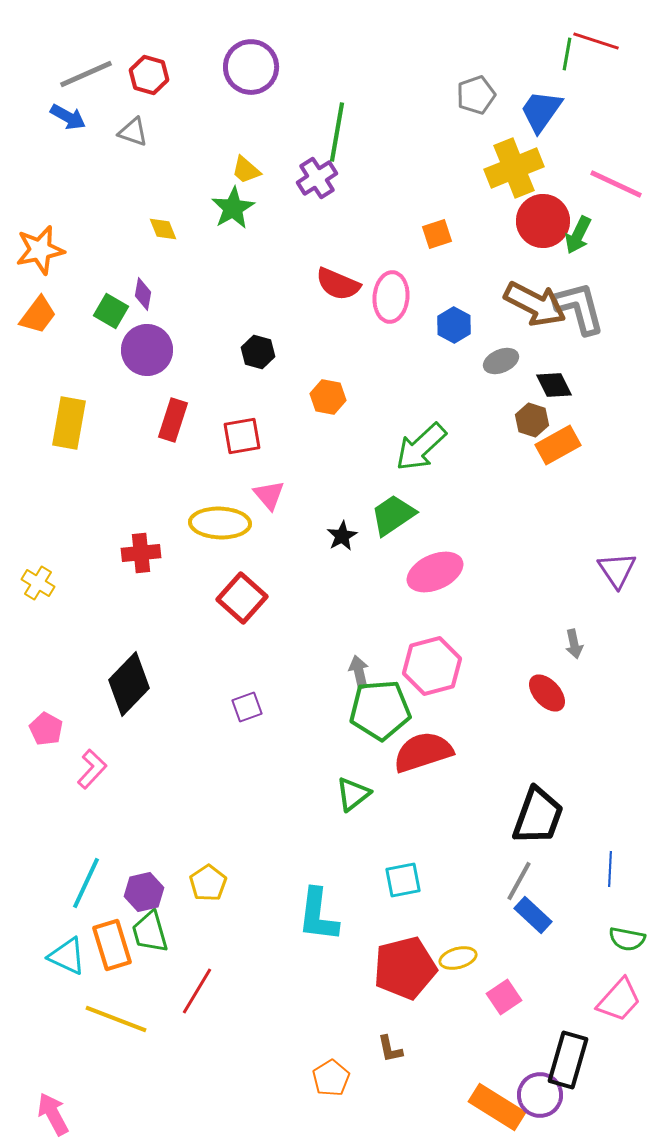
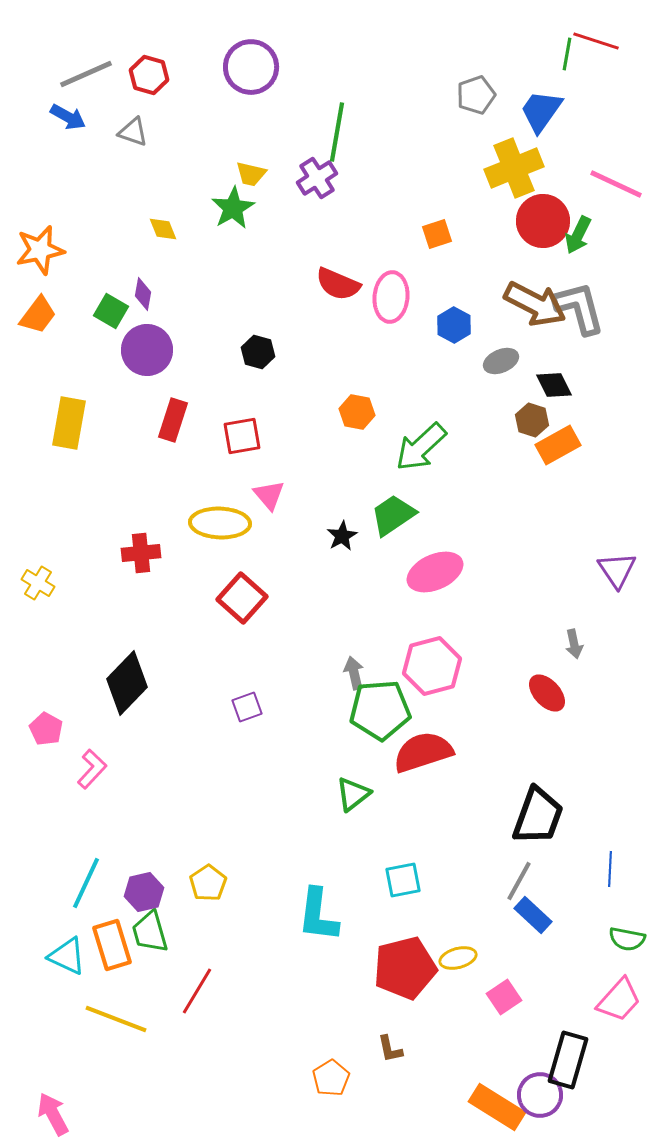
yellow trapezoid at (246, 170): moved 5 px right, 4 px down; rotated 28 degrees counterclockwise
orange hexagon at (328, 397): moved 29 px right, 15 px down
gray arrow at (359, 672): moved 5 px left, 1 px down
black diamond at (129, 684): moved 2 px left, 1 px up
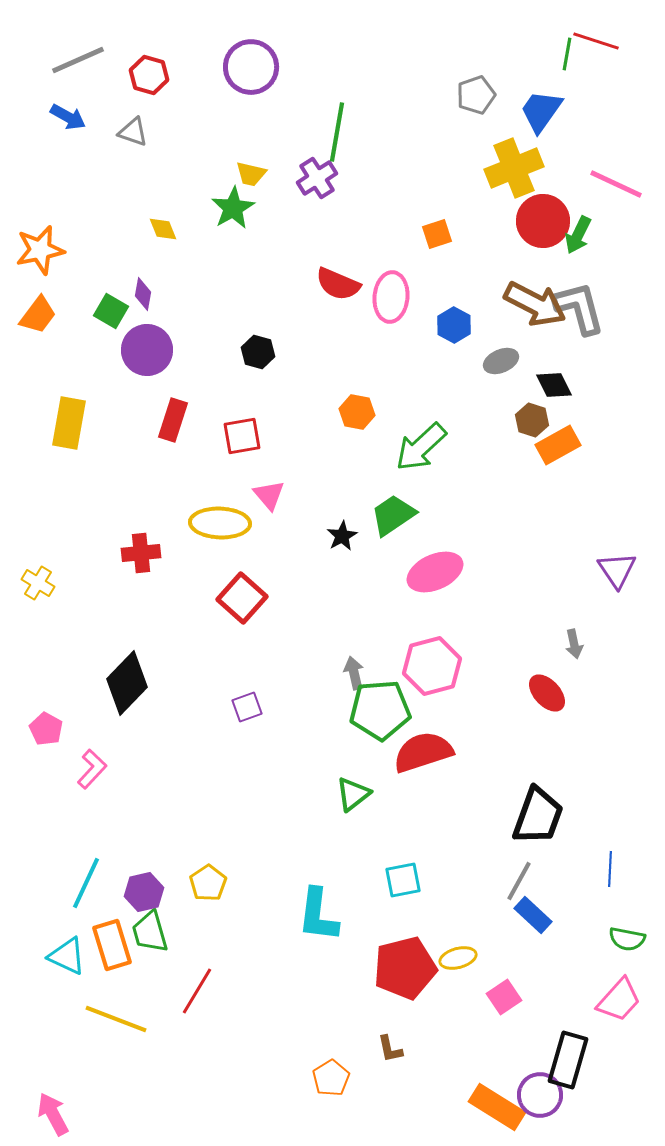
gray line at (86, 74): moved 8 px left, 14 px up
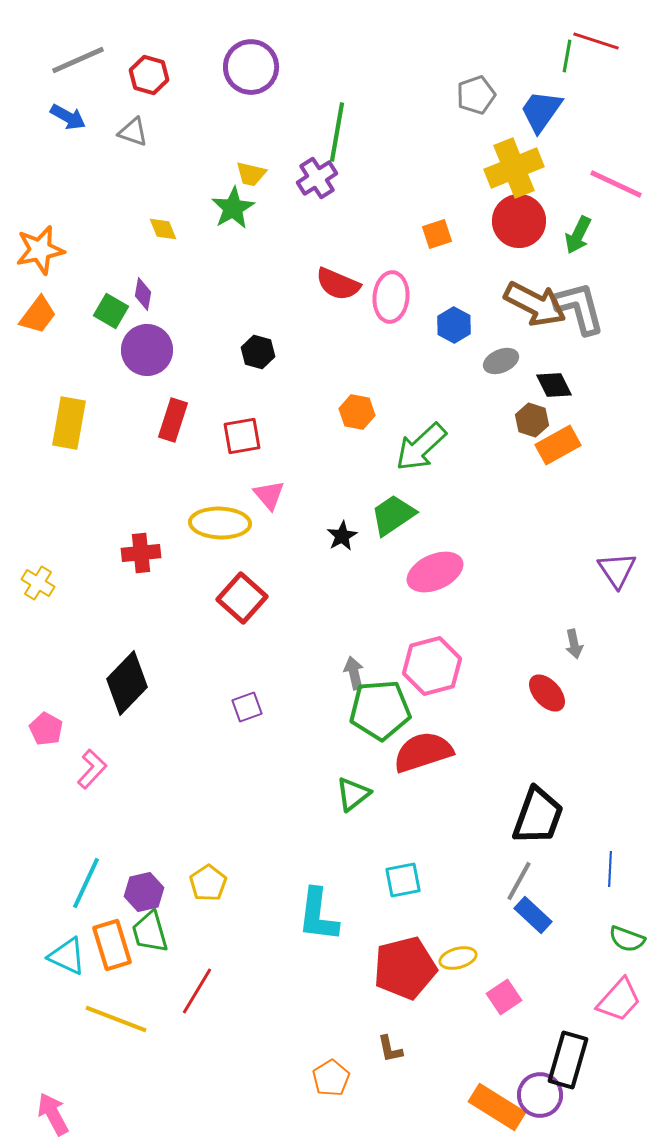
green line at (567, 54): moved 2 px down
red circle at (543, 221): moved 24 px left
green semicircle at (627, 939): rotated 9 degrees clockwise
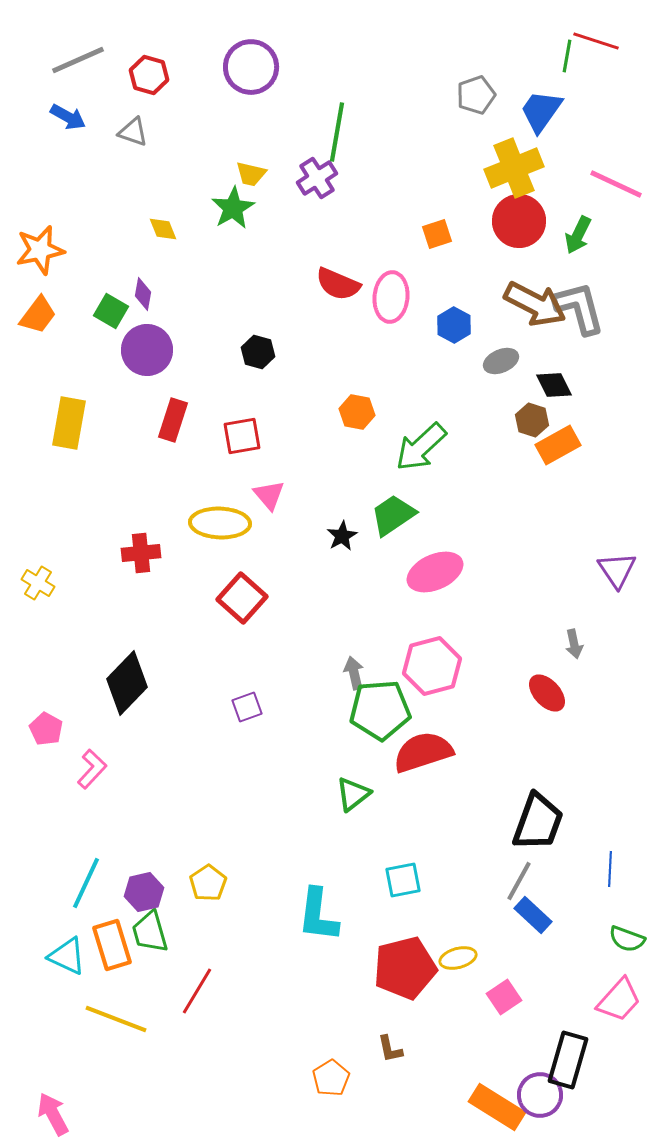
black trapezoid at (538, 816): moved 6 px down
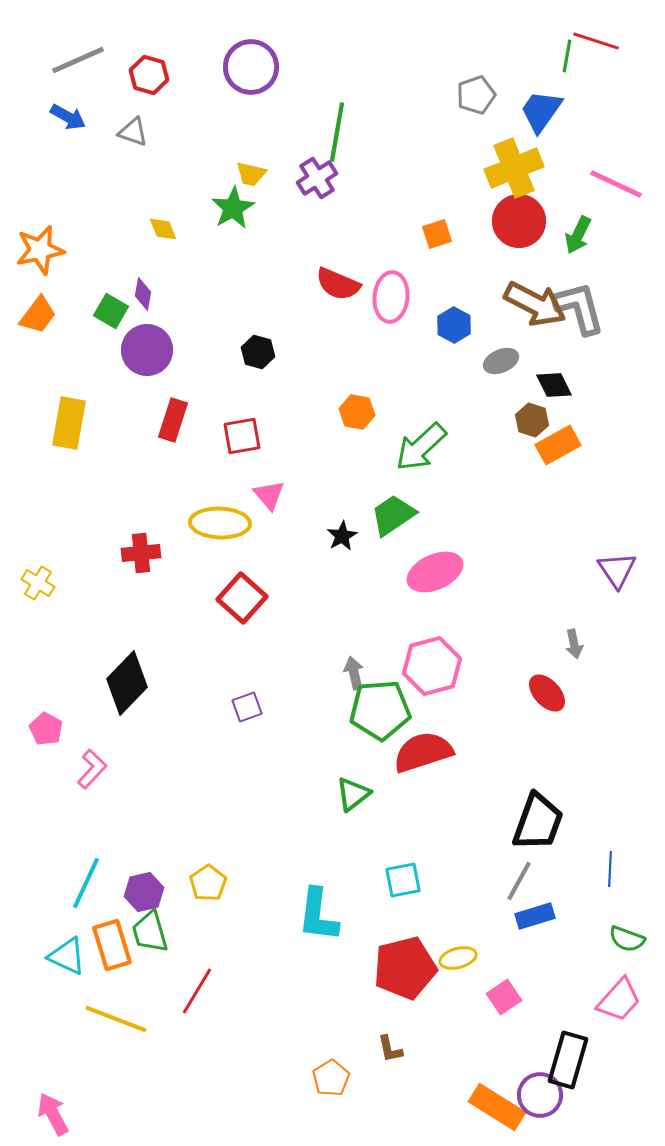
blue rectangle at (533, 915): moved 2 px right, 1 px down; rotated 60 degrees counterclockwise
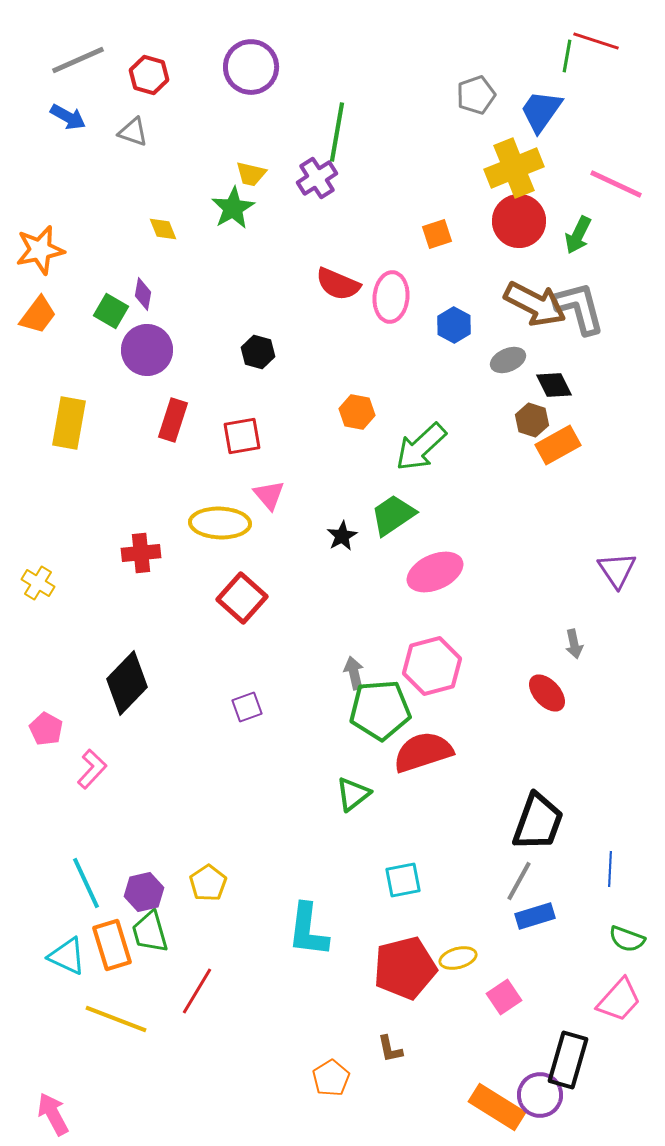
gray ellipse at (501, 361): moved 7 px right, 1 px up
cyan line at (86, 883): rotated 50 degrees counterclockwise
cyan L-shape at (318, 915): moved 10 px left, 15 px down
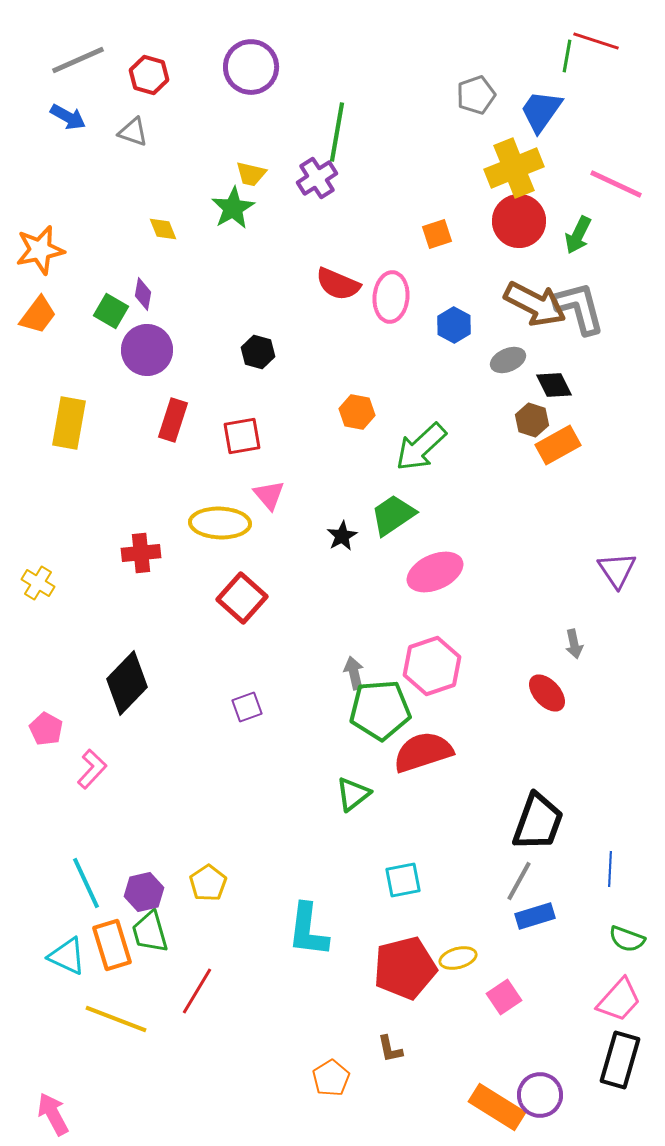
pink hexagon at (432, 666): rotated 4 degrees counterclockwise
black rectangle at (568, 1060): moved 52 px right
